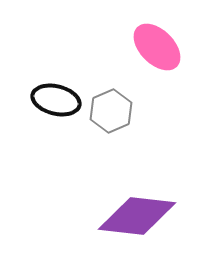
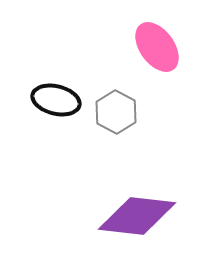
pink ellipse: rotated 9 degrees clockwise
gray hexagon: moved 5 px right, 1 px down; rotated 9 degrees counterclockwise
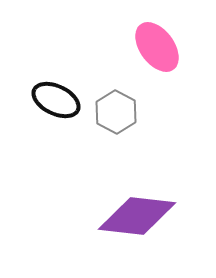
black ellipse: rotated 12 degrees clockwise
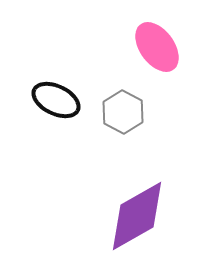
gray hexagon: moved 7 px right
purple diamond: rotated 36 degrees counterclockwise
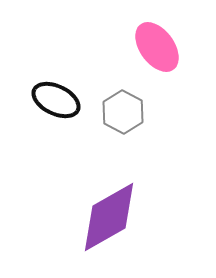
purple diamond: moved 28 px left, 1 px down
